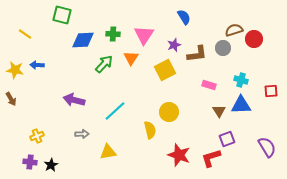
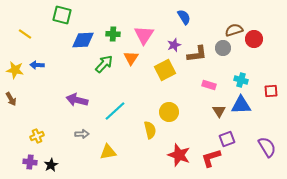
purple arrow: moved 3 px right
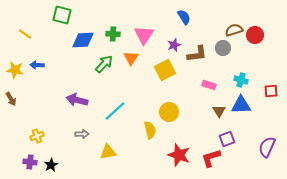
red circle: moved 1 px right, 4 px up
purple semicircle: rotated 125 degrees counterclockwise
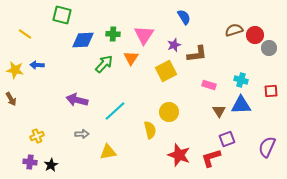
gray circle: moved 46 px right
yellow square: moved 1 px right, 1 px down
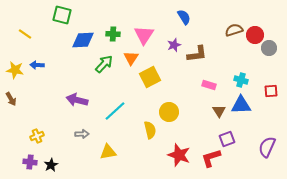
yellow square: moved 16 px left, 6 px down
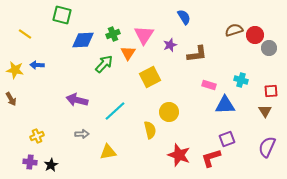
green cross: rotated 24 degrees counterclockwise
purple star: moved 4 px left
orange triangle: moved 3 px left, 5 px up
blue triangle: moved 16 px left
brown triangle: moved 46 px right
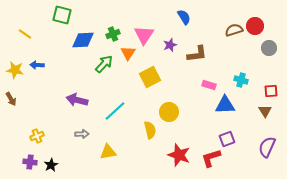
red circle: moved 9 px up
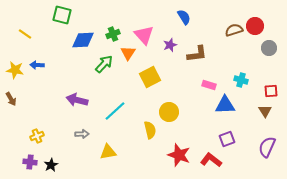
pink triangle: rotated 15 degrees counterclockwise
red L-shape: moved 2 px down; rotated 55 degrees clockwise
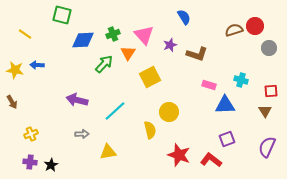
brown L-shape: rotated 25 degrees clockwise
brown arrow: moved 1 px right, 3 px down
yellow cross: moved 6 px left, 2 px up
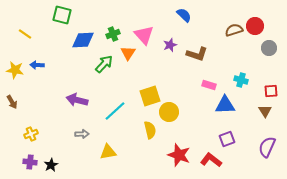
blue semicircle: moved 2 px up; rotated 14 degrees counterclockwise
yellow square: moved 19 px down; rotated 10 degrees clockwise
